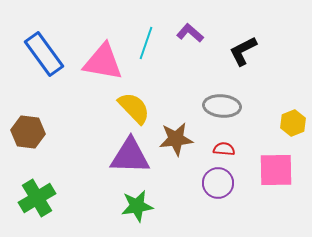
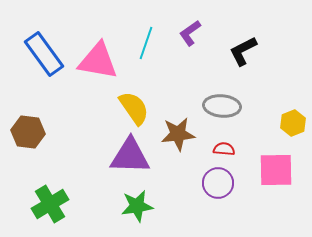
purple L-shape: rotated 76 degrees counterclockwise
pink triangle: moved 5 px left, 1 px up
yellow semicircle: rotated 9 degrees clockwise
brown star: moved 2 px right, 5 px up
green cross: moved 13 px right, 6 px down
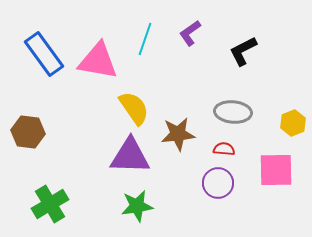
cyan line: moved 1 px left, 4 px up
gray ellipse: moved 11 px right, 6 px down
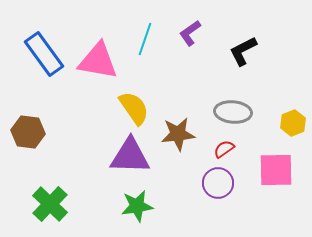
red semicircle: rotated 40 degrees counterclockwise
green cross: rotated 15 degrees counterclockwise
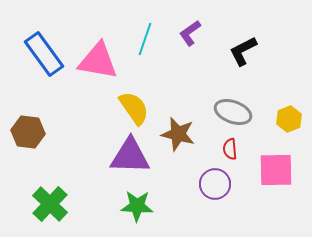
gray ellipse: rotated 15 degrees clockwise
yellow hexagon: moved 4 px left, 4 px up
brown star: rotated 20 degrees clockwise
red semicircle: moved 6 px right; rotated 60 degrees counterclockwise
purple circle: moved 3 px left, 1 px down
green star: rotated 12 degrees clockwise
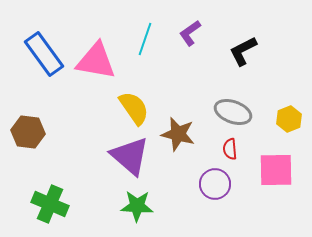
pink triangle: moved 2 px left
purple triangle: rotated 39 degrees clockwise
green cross: rotated 21 degrees counterclockwise
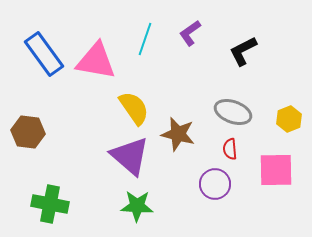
green cross: rotated 12 degrees counterclockwise
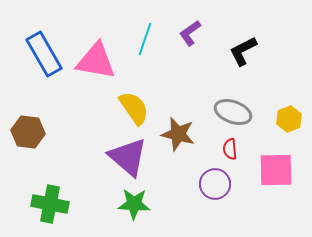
blue rectangle: rotated 6 degrees clockwise
purple triangle: moved 2 px left, 1 px down
green star: moved 3 px left, 2 px up
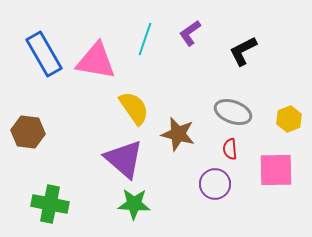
purple triangle: moved 4 px left, 2 px down
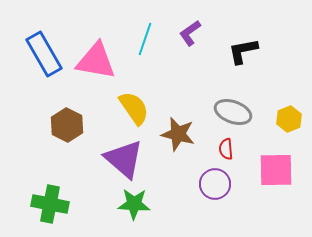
black L-shape: rotated 16 degrees clockwise
brown hexagon: moved 39 px right, 7 px up; rotated 20 degrees clockwise
red semicircle: moved 4 px left
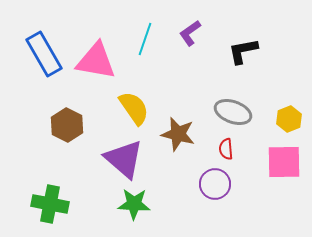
pink square: moved 8 px right, 8 px up
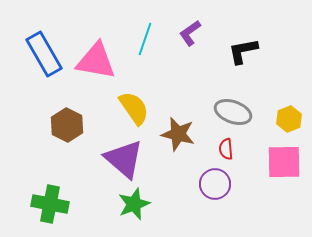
green star: rotated 24 degrees counterclockwise
